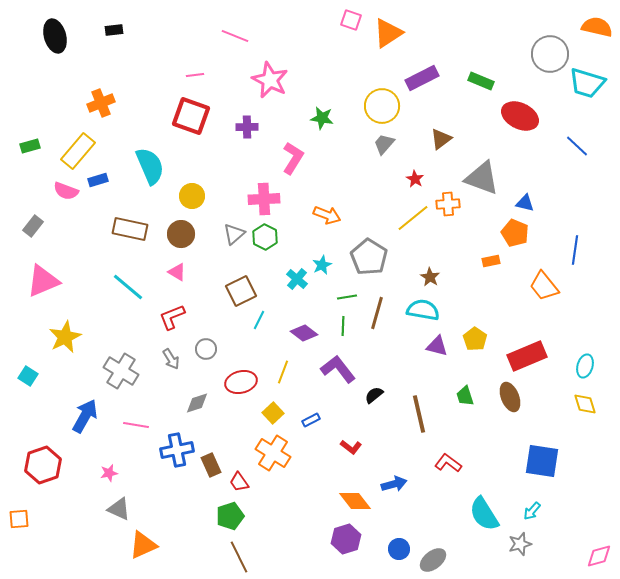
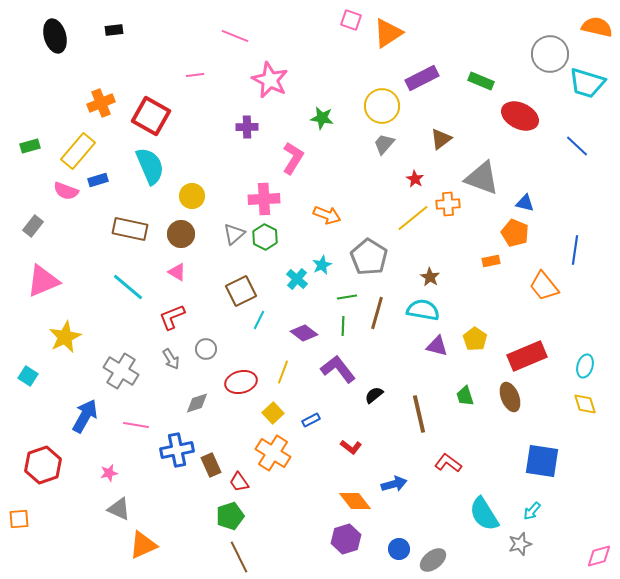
red square at (191, 116): moved 40 px left; rotated 9 degrees clockwise
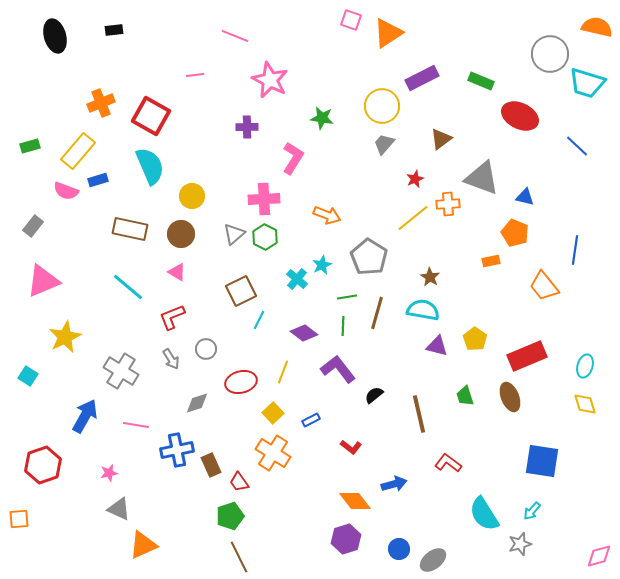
red star at (415, 179): rotated 18 degrees clockwise
blue triangle at (525, 203): moved 6 px up
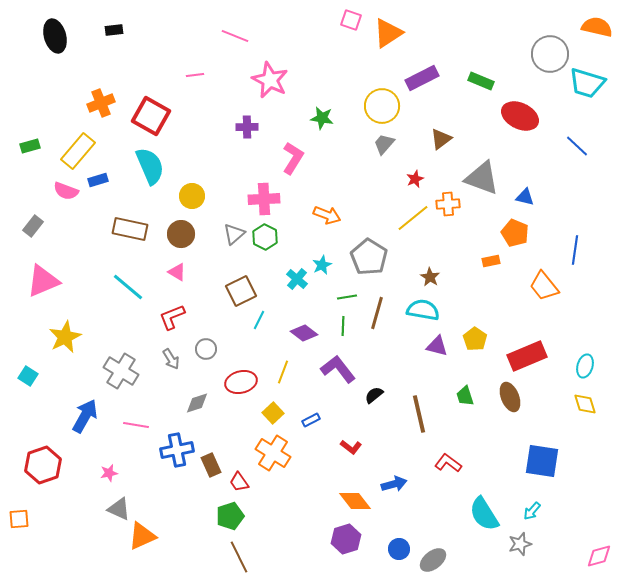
orange triangle at (143, 545): moved 1 px left, 9 px up
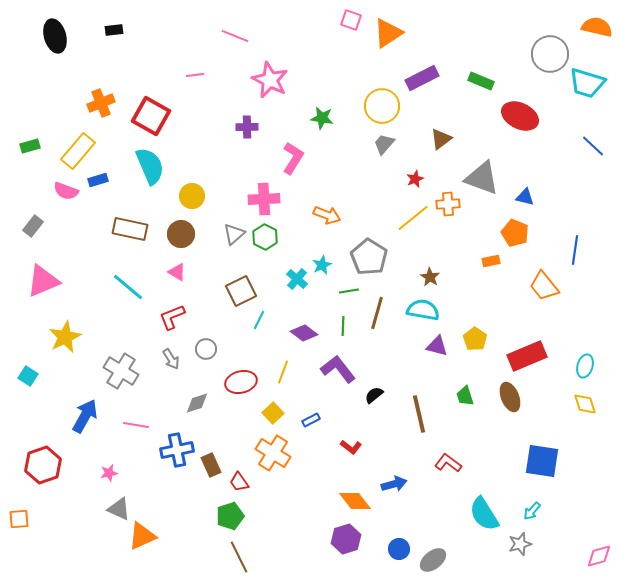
blue line at (577, 146): moved 16 px right
green line at (347, 297): moved 2 px right, 6 px up
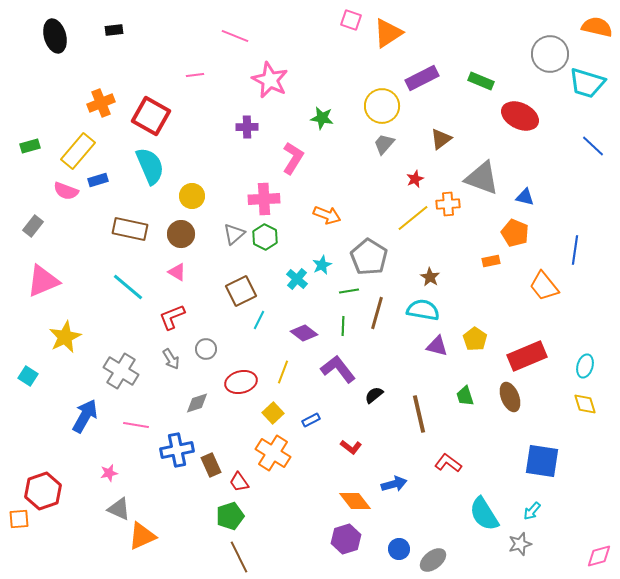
red hexagon at (43, 465): moved 26 px down
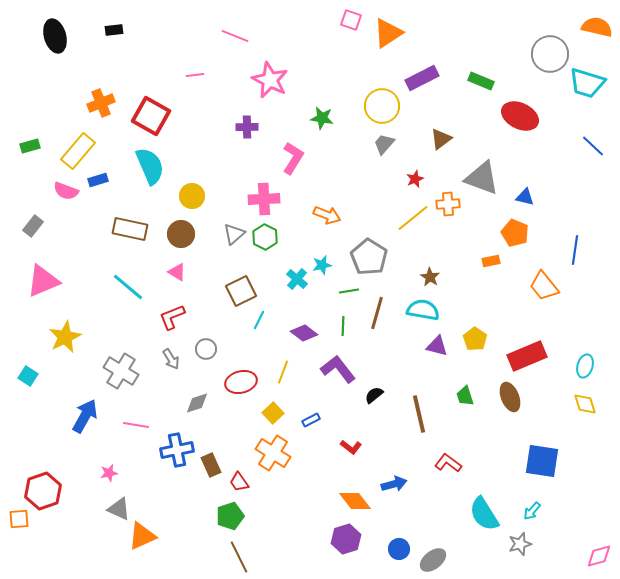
cyan star at (322, 265): rotated 12 degrees clockwise
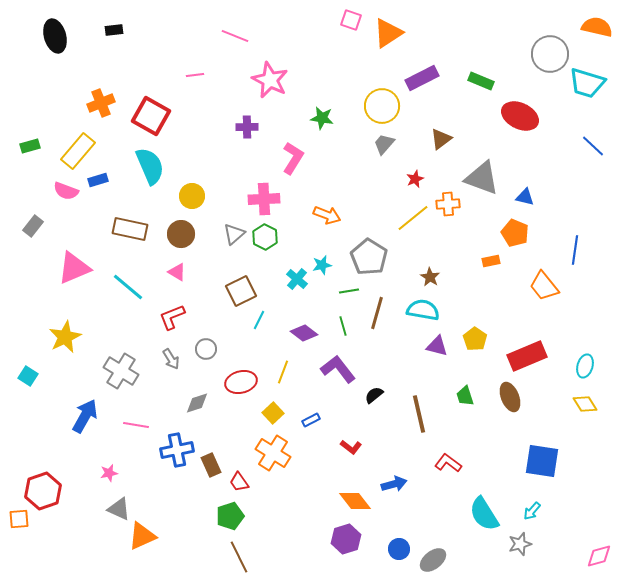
pink triangle at (43, 281): moved 31 px right, 13 px up
green line at (343, 326): rotated 18 degrees counterclockwise
yellow diamond at (585, 404): rotated 15 degrees counterclockwise
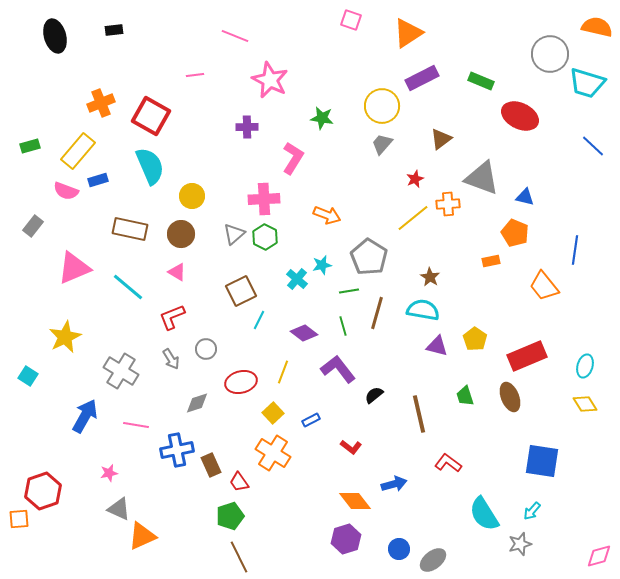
orange triangle at (388, 33): moved 20 px right
gray trapezoid at (384, 144): moved 2 px left
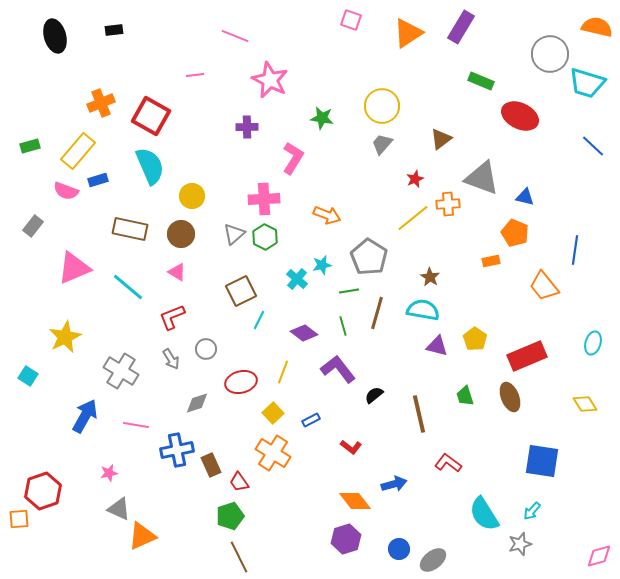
purple rectangle at (422, 78): moved 39 px right, 51 px up; rotated 32 degrees counterclockwise
cyan ellipse at (585, 366): moved 8 px right, 23 px up
